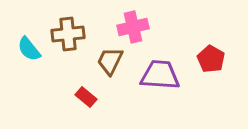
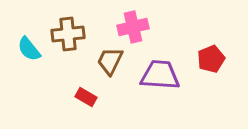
red pentagon: rotated 20 degrees clockwise
red rectangle: rotated 10 degrees counterclockwise
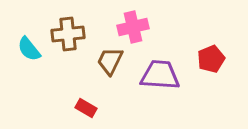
red rectangle: moved 11 px down
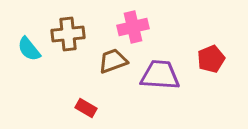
brown trapezoid: moved 3 px right; rotated 44 degrees clockwise
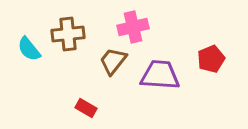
brown trapezoid: rotated 32 degrees counterclockwise
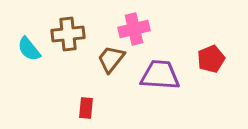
pink cross: moved 1 px right, 2 px down
brown trapezoid: moved 2 px left, 2 px up
red rectangle: rotated 65 degrees clockwise
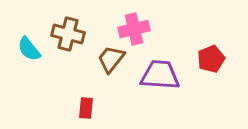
brown cross: rotated 20 degrees clockwise
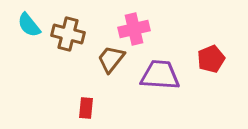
cyan semicircle: moved 24 px up
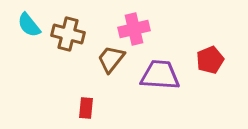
red pentagon: moved 1 px left, 1 px down
